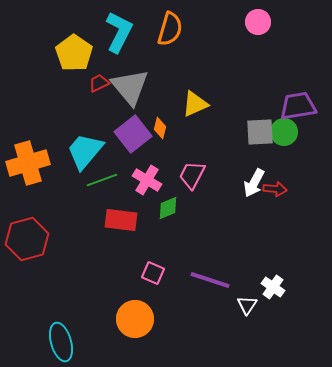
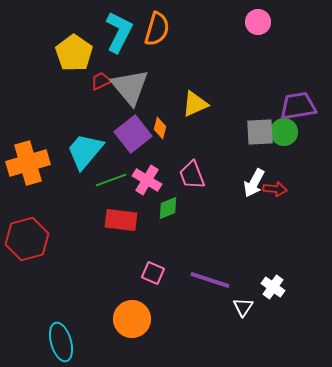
orange semicircle: moved 13 px left
red trapezoid: moved 2 px right, 2 px up
pink trapezoid: rotated 48 degrees counterclockwise
green line: moved 9 px right
white triangle: moved 4 px left, 2 px down
orange circle: moved 3 px left
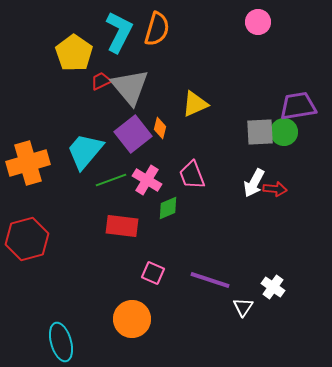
red rectangle: moved 1 px right, 6 px down
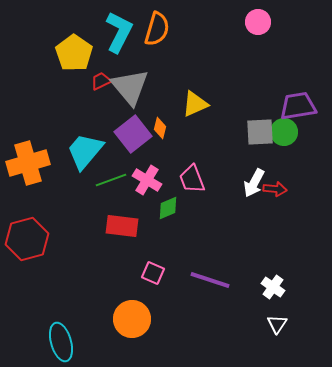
pink trapezoid: moved 4 px down
white triangle: moved 34 px right, 17 px down
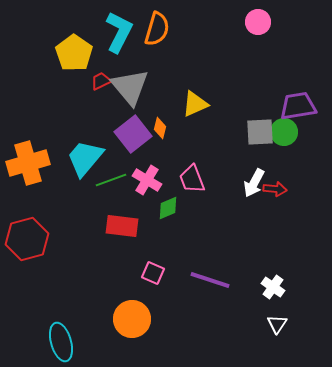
cyan trapezoid: moved 7 px down
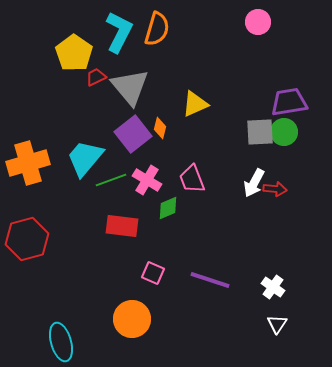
red trapezoid: moved 5 px left, 4 px up
purple trapezoid: moved 9 px left, 4 px up
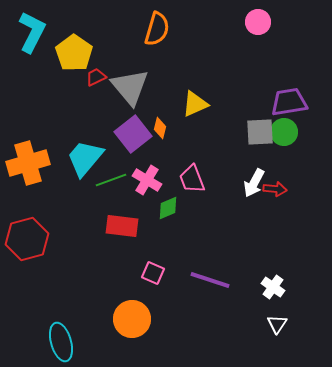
cyan L-shape: moved 87 px left
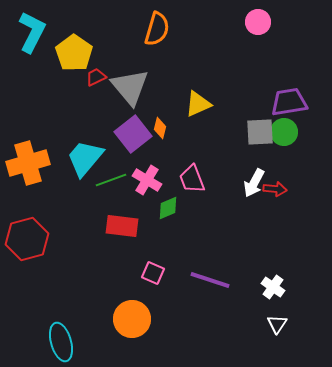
yellow triangle: moved 3 px right
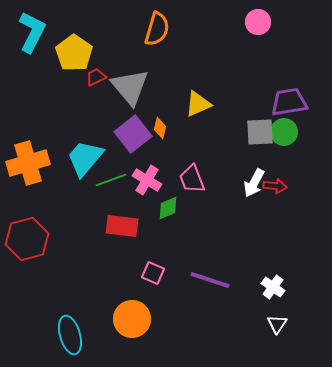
red arrow: moved 3 px up
cyan ellipse: moved 9 px right, 7 px up
